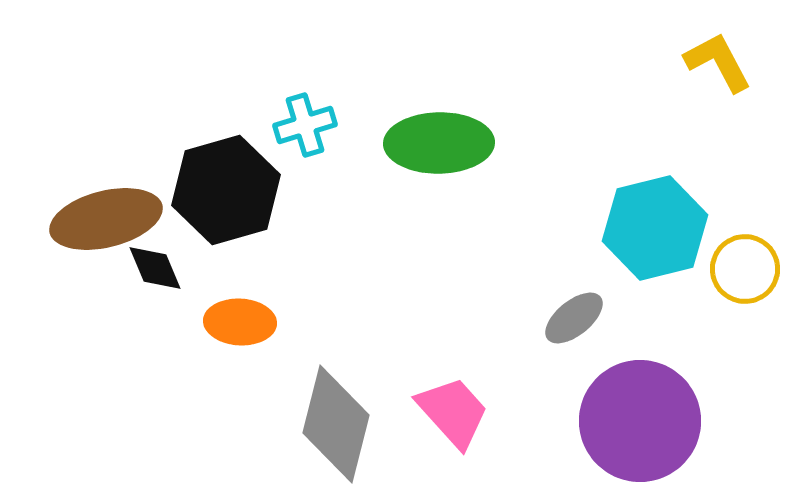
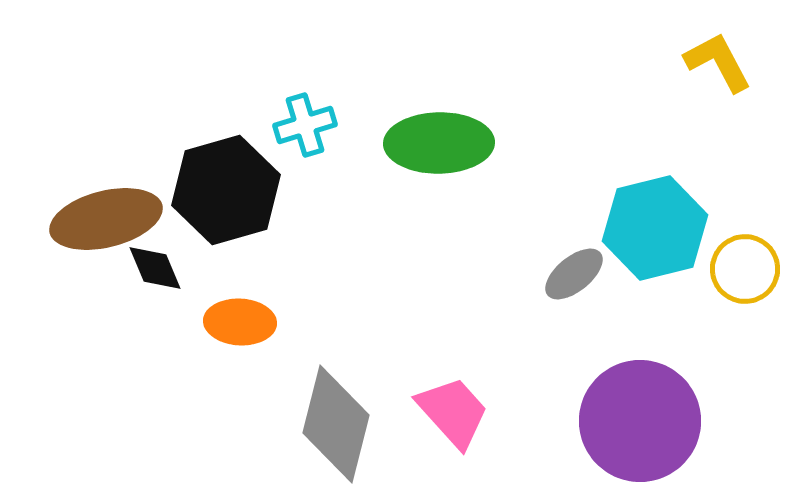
gray ellipse: moved 44 px up
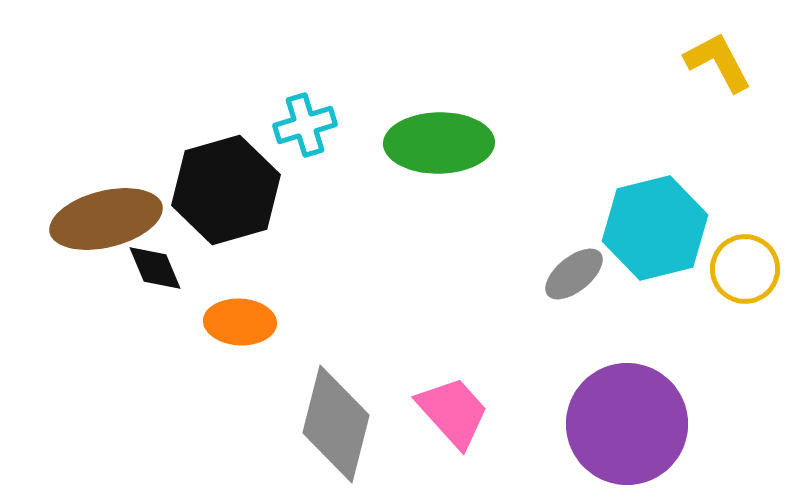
purple circle: moved 13 px left, 3 px down
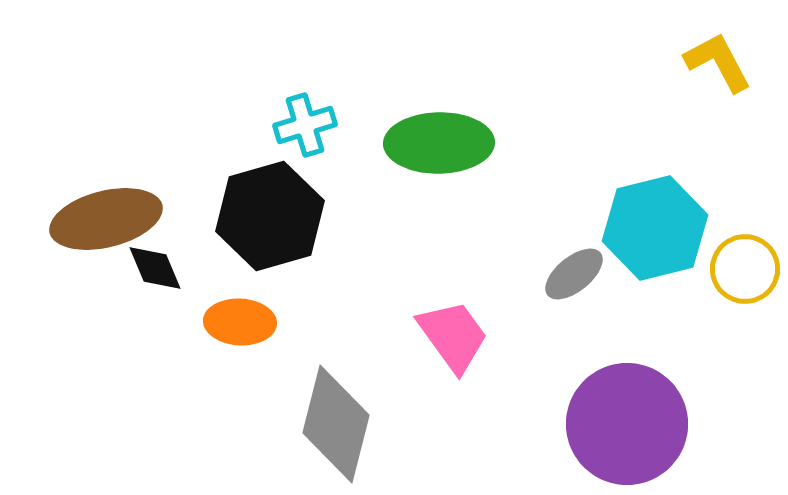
black hexagon: moved 44 px right, 26 px down
pink trapezoid: moved 76 px up; rotated 6 degrees clockwise
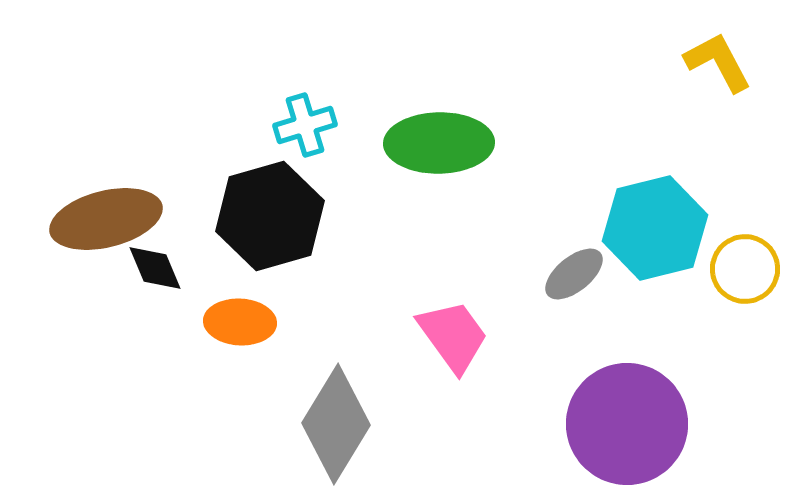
gray diamond: rotated 17 degrees clockwise
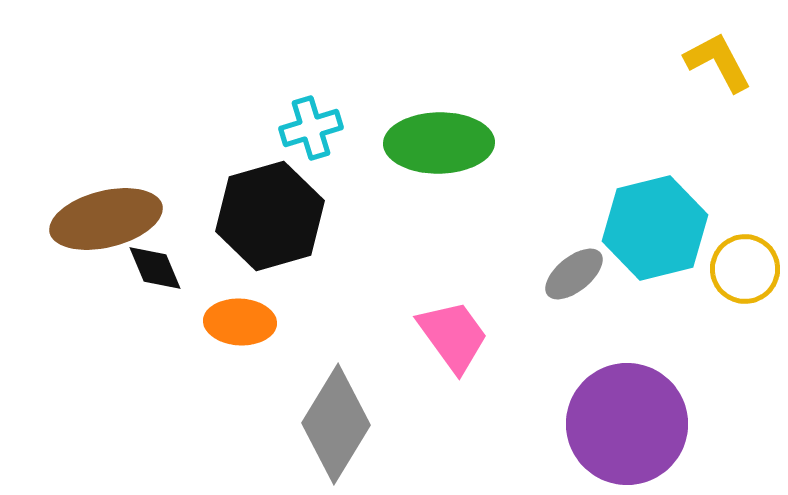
cyan cross: moved 6 px right, 3 px down
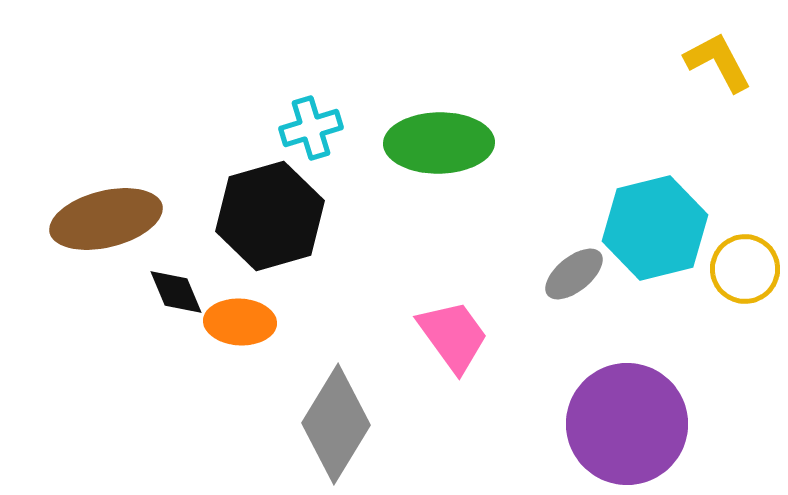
black diamond: moved 21 px right, 24 px down
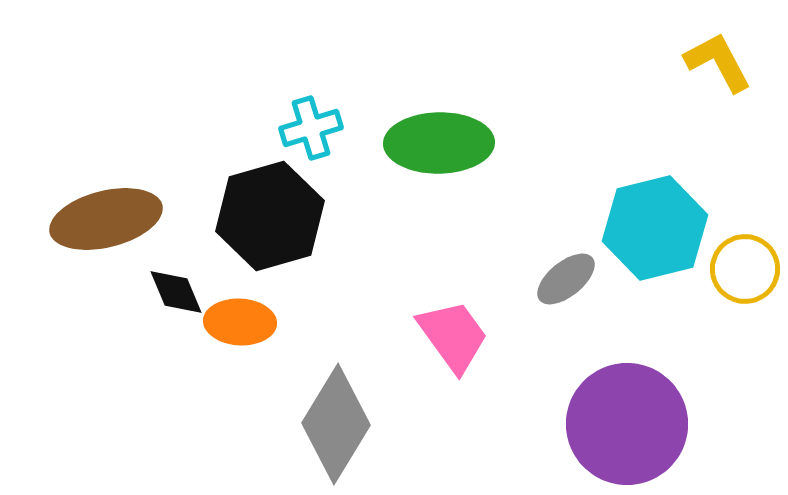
gray ellipse: moved 8 px left, 5 px down
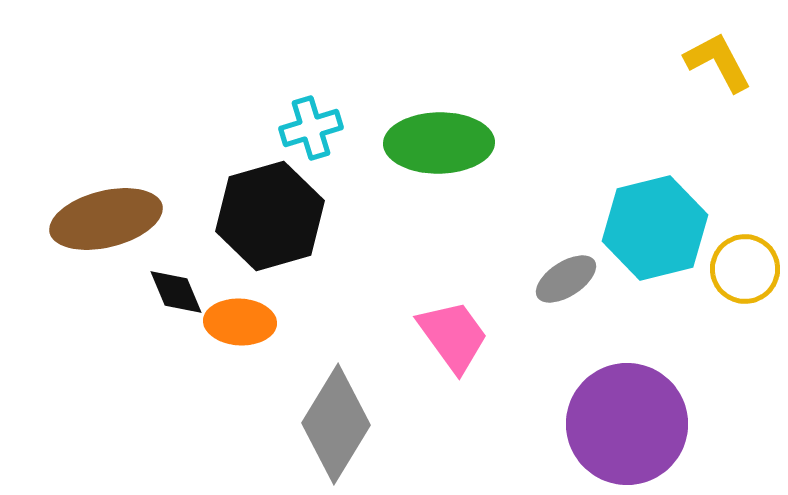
gray ellipse: rotated 6 degrees clockwise
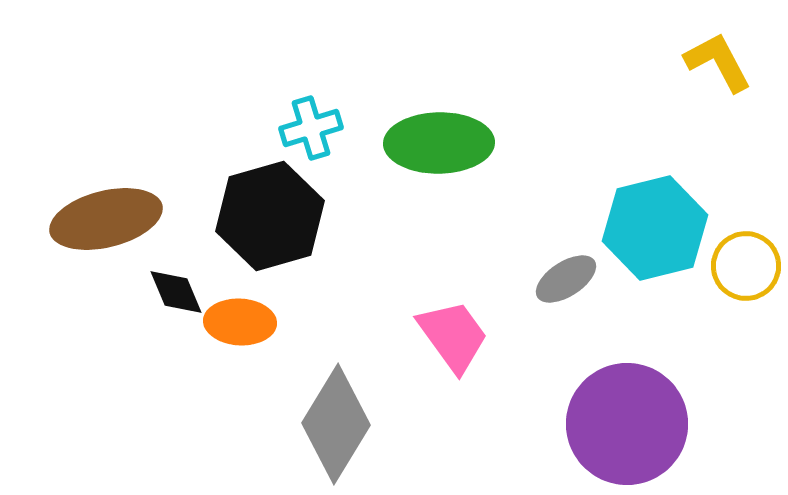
yellow circle: moved 1 px right, 3 px up
